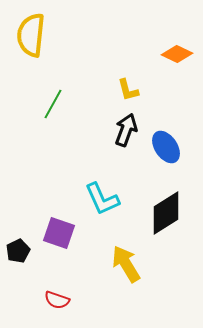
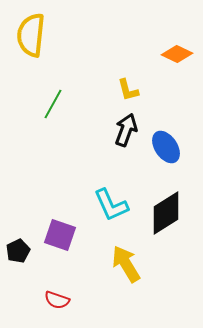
cyan L-shape: moved 9 px right, 6 px down
purple square: moved 1 px right, 2 px down
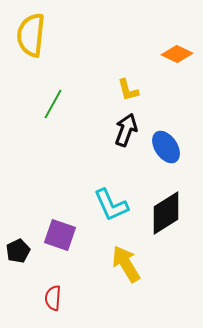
red semicircle: moved 4 px left, 2 px up; rotated 75 degrees clockwise
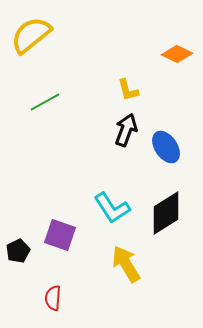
yellow semicircle: rotated 45 degrees clockwise
green line: moved 8 px left, 2 px up; rotated 32 degrees clockwise
cyan L-shape: moved 1 px right, 3 px down; rotated 9 degrees counterclockwise
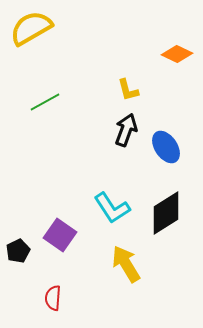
yellow semicircle: moved 7 px up; rotated 9 degrees clockwise
purple square: rotated 16 degrees clockwise
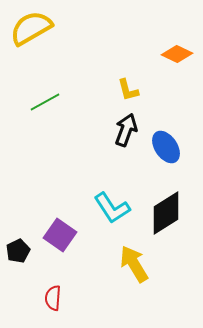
yellow arrow: moved 8 px right
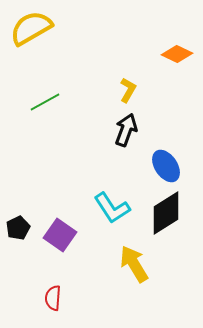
yellow L-shape: rotated 135 degrees counterclockwise
blue ellipse: moved 19 px down
black pentagon: moved 23 px up
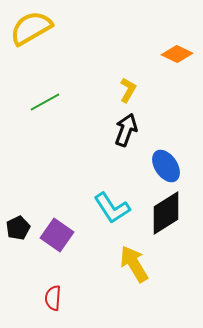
purple square: moved 3 px left
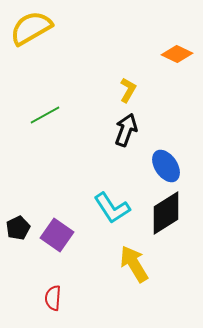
green line: moved 13 px down
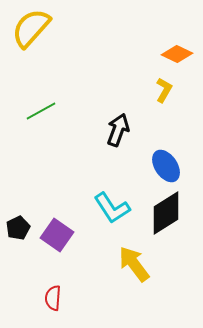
yellow semicircle: rotated 18 degrees counterclockwise
yellow L-shape: moved 36 px right
green line: moved 4 px left, 4 px up
black arrow: moved 8 px left
yellow arrow: rotated 6 degrees counterclockwise
